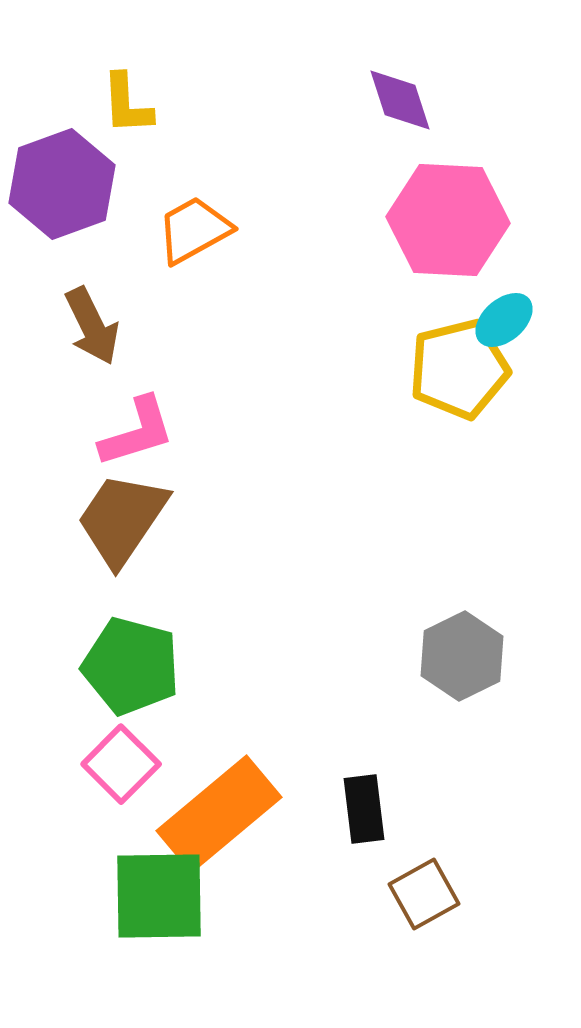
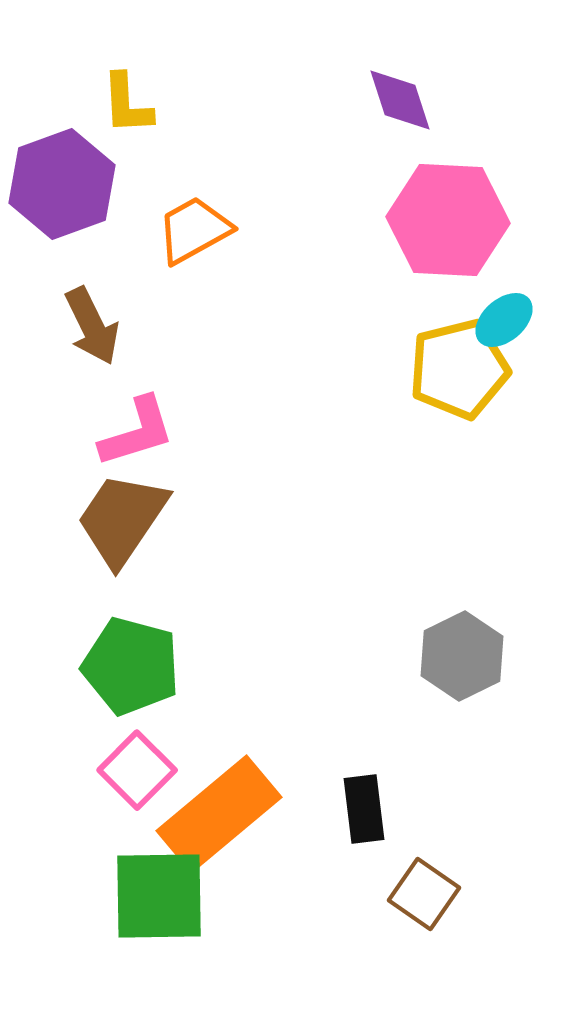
pink square: moved 16 px right, 6 px down
brown square: rotated 26 degrees counterclockwise
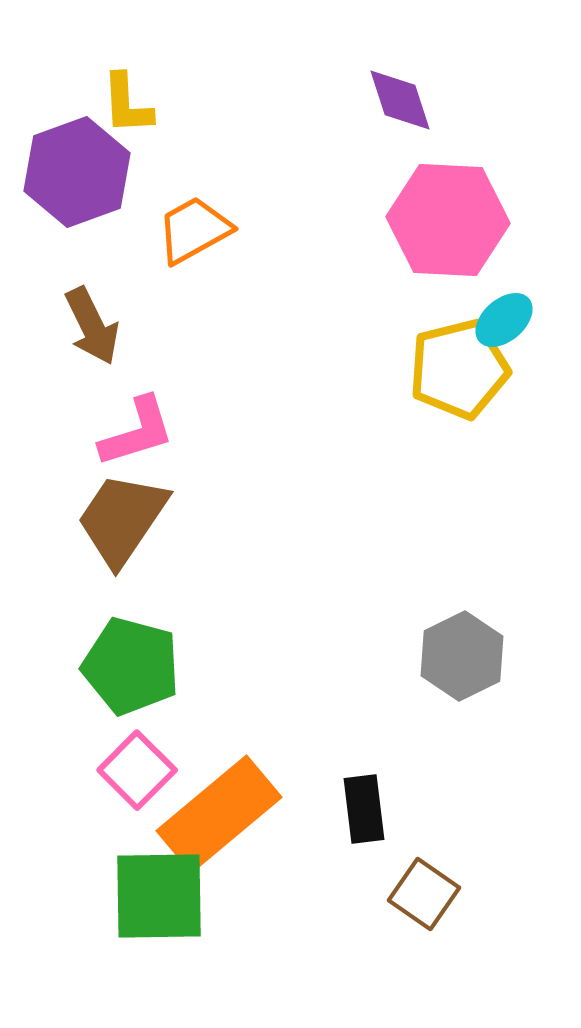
purple hexagon: moved 15 px right, 12 px up
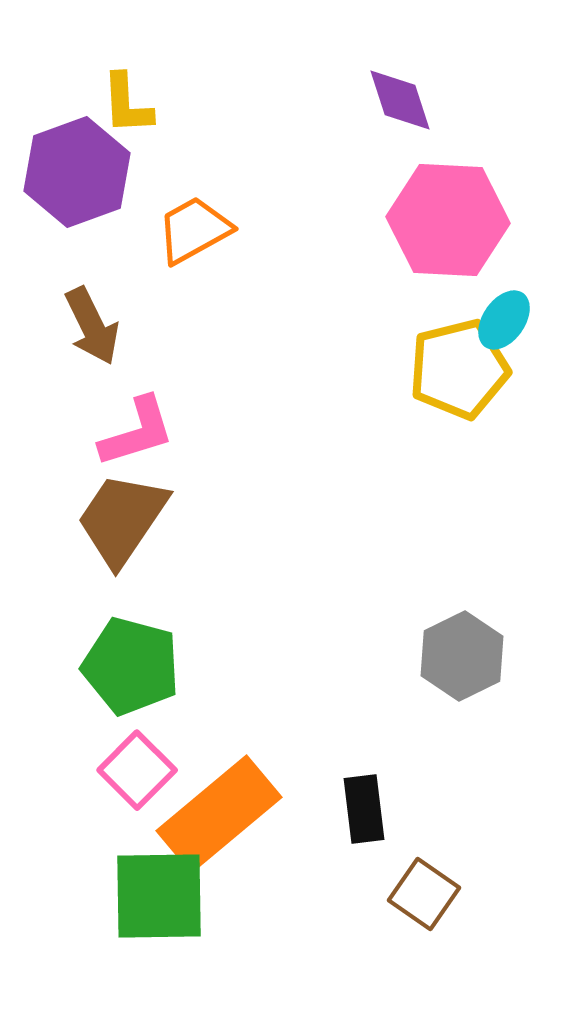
cyan ellipse: rotated 14 degrees counterclockwise
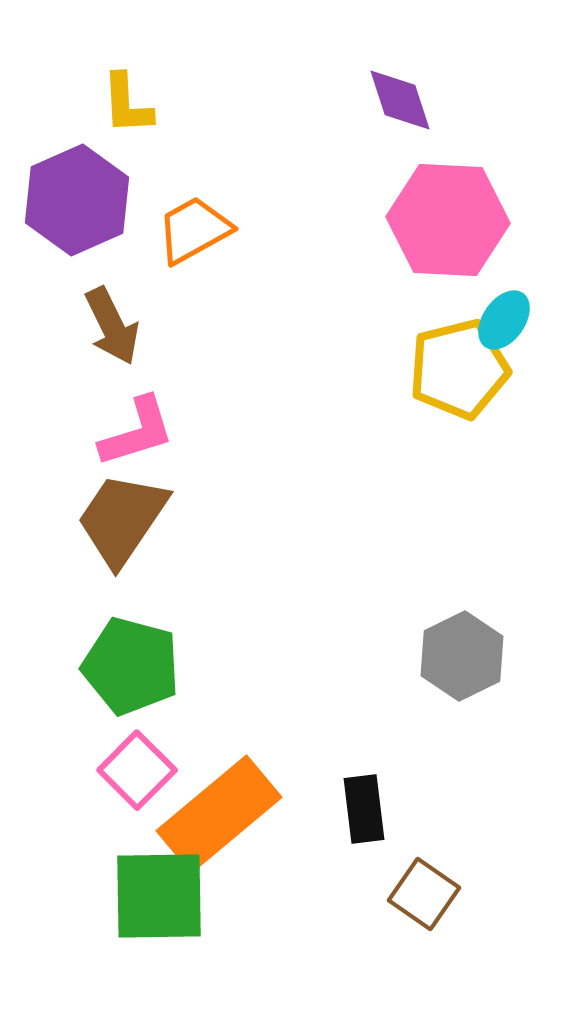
purple hexagon: moved 28 px down; rotated 4 degrees counterclockwise
brown arrow: moved 20 px right
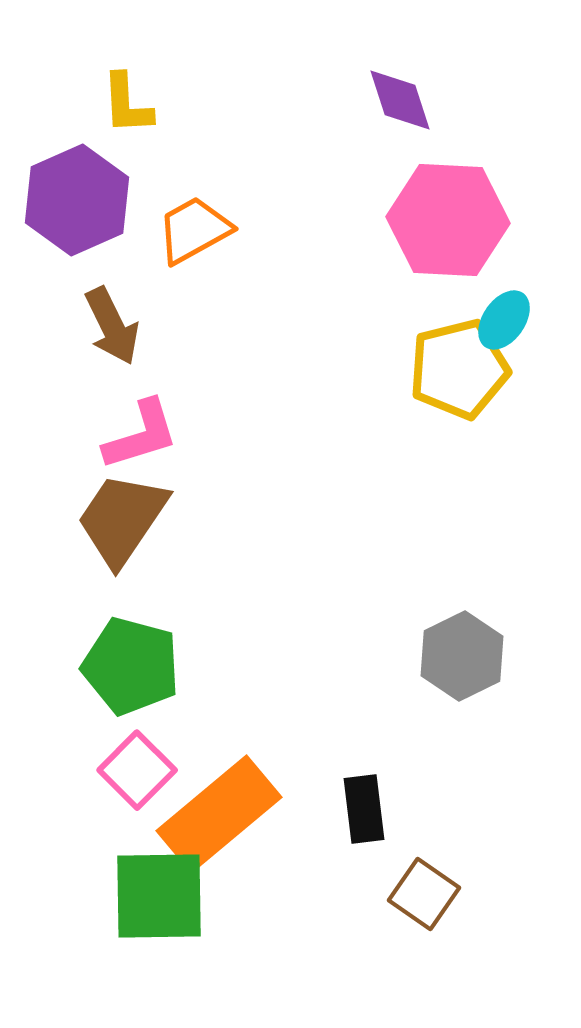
pink L-shape: moved 4 px right, 3 px down
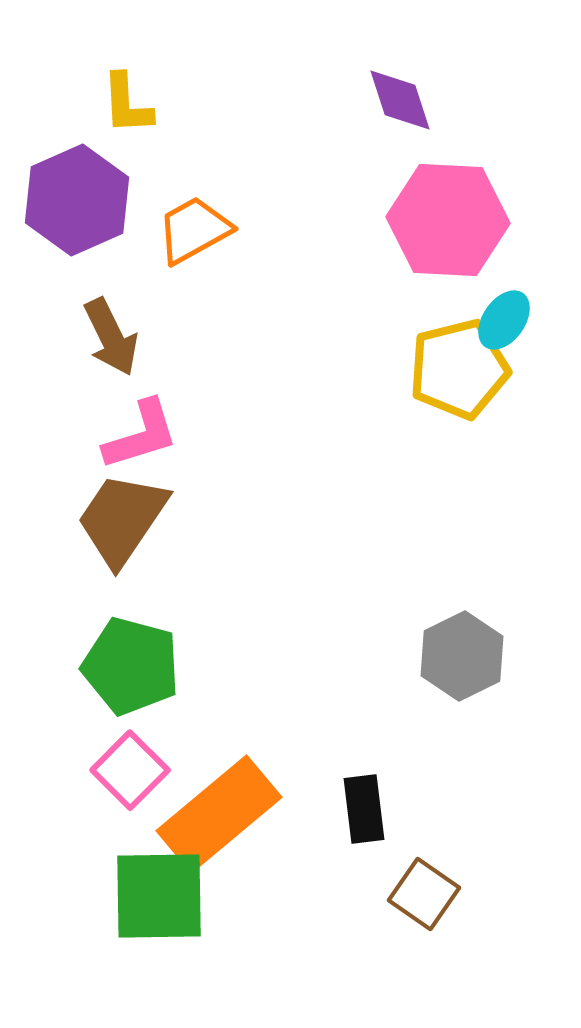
brown arrow: moved 1 px left, 11 px down
pink square: moved 7 px left
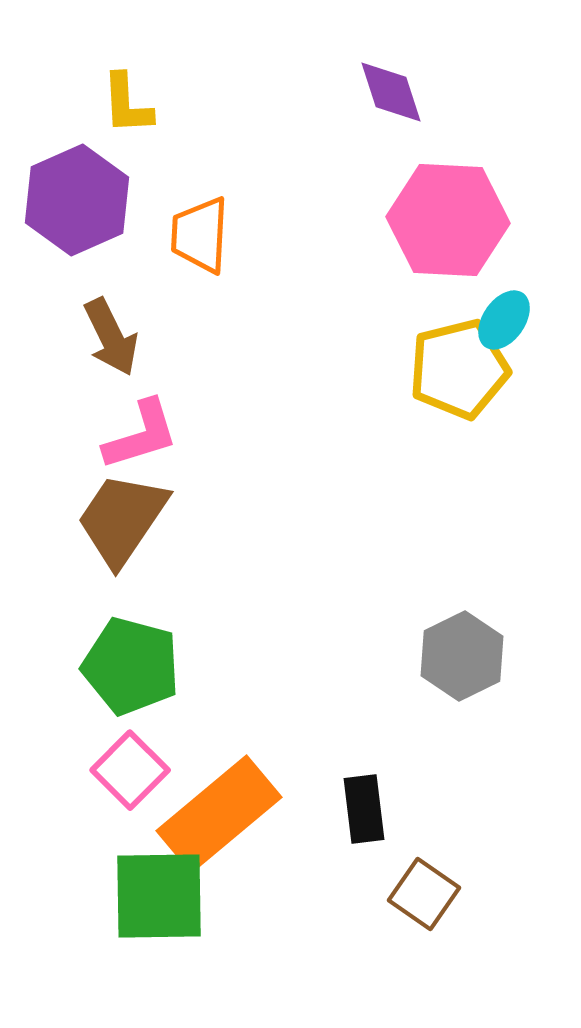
purple diamond: moved 9 px left, 8 px up
orange trapezoid: moved 6 px right, 5 px down; rotated 58 degrees counterclockwise
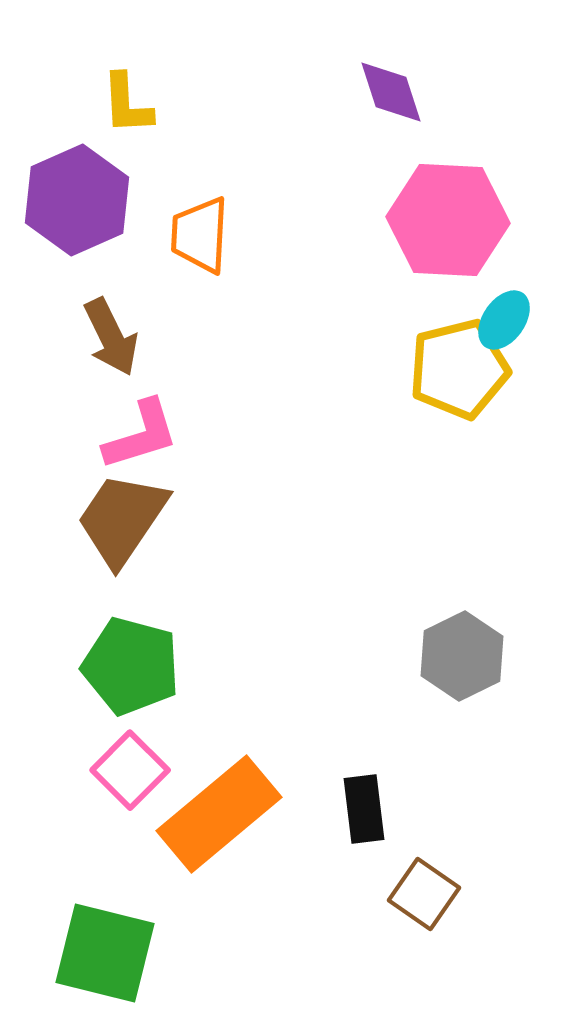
green square: moved 54 px left, 57 px down; rotated 15 degrees clockwise
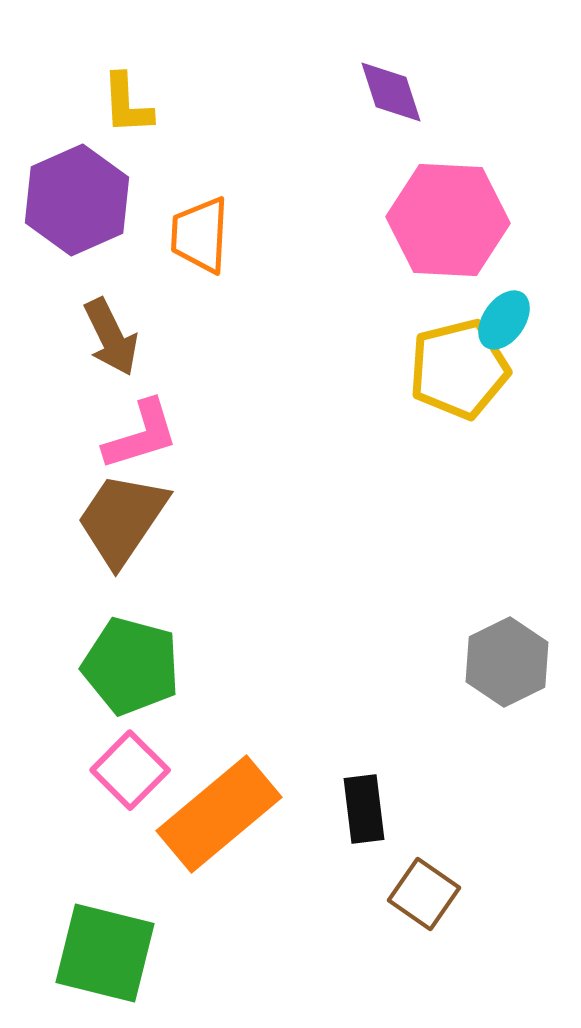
gray hexagon: moved 45 px right, 6 px down
